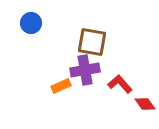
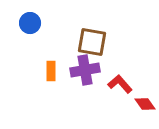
blue circle: moved 1 px left
orange rectangle: moved 10 px left, 15 px up; rotated 66 degrees counterclockwise
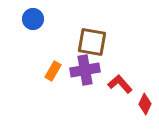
blue circle: moved 3 px right, 4 px up
orange rectangle: moved 2 px right; rotated 30 degrees clockwise
red diamond: rotated 60 degrees clockwise
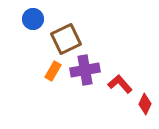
brown square: moved 26 px left, 3 px up; rotated 36 degrees counterclockwise
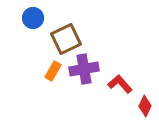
blue circle: moved 1 px up
purple cross: moved 1 px left, 1 px up
red diamond: moved 2 px down
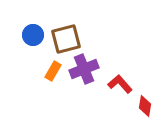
blue circle: moved 17 px down
brown square: rotated 12 degrees clockwise
purple cross: rotated 12 degrees counterclockwise
red diamond: rotated 15 degrees counterclockwise
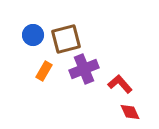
orange rectangle: moved 9 px left
red diamond: moved 15 px left, 6 px down; rotated 35 degrees counterclockwise
